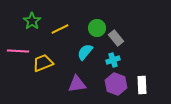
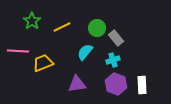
yellow line: moved 2 px right, 2 px up
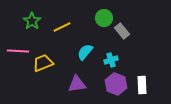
green circle: moved 7 px right, 10 px up
gray rectangle: moved 6 px right, 7 px up
cyan cross: moved 2 px left
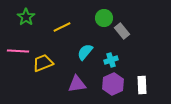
green star: moved 6 px left, 4 px up
purple hexagon: moved 3 px left; rotated 15 degrees clockwise
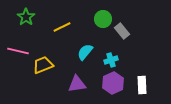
green circle: moved 1 px left, 1 px down
pink line: rotated 10 degrees clockwise
yellow trapezoid: moved 2 px down
purple hexagon: moved 1 px up
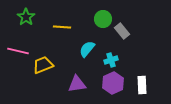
yellow line: rotated 30 degrees clockwise
cyan semicircle: moved 2 px right, 3 px up
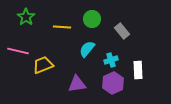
green circle: moved 11 px left
white rectangle: moved 4 px left, 15 px up
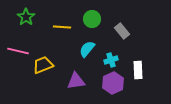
purple triangle: moved 1 px left, 3 px up
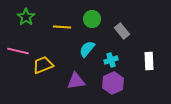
white rectangle: moved 11 px right, 9 px up
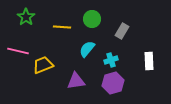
gray rectangle: rotated 70 degrees clockwise
purple hexagon: rotated 10 degrees clockwise
